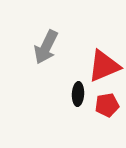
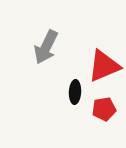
black ellipse: moved 3 px left, 2 px up
red pentagon: moved 3 px left, 4 px down
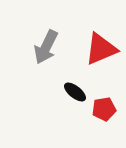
red triangle: moved 3 px left, 17 px up
black ellipse: rotated 55 degrees counterclockwise
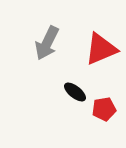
gray arrow: moved 1 px right, 4 px up
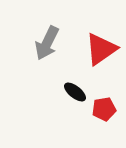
red triangle: rotated 12 degrees counterclockwise
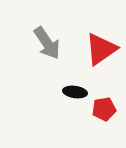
gray arrow: rotated 60 degrees counterclockwise
black ellipse: rotated 30 degrees counterclockwise
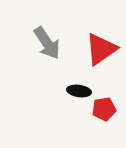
black ellipse: moved 4 px right, 1 px up
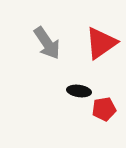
red triangle: moved 6 px up
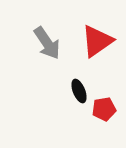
red triangle: moved 4 px left, 2 px up
black ellipse: rotated 60 degrees clockwise
